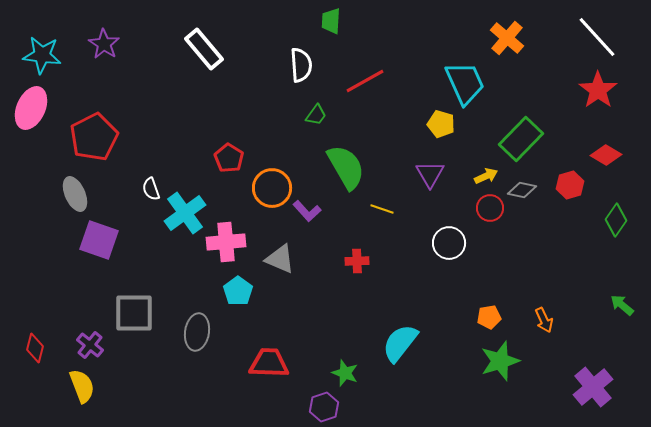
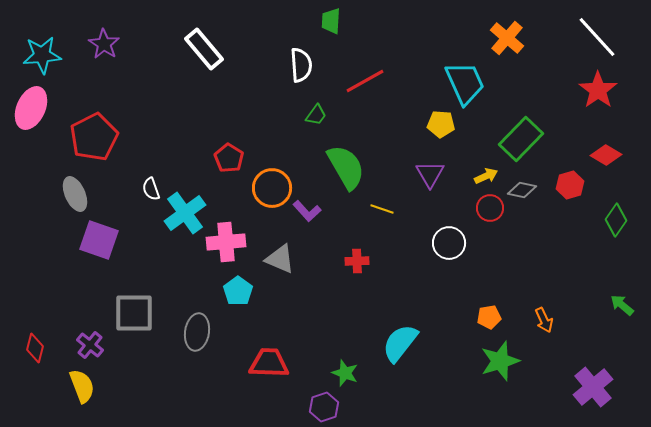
cyan star at (42, 55): rotated 12 degrees counterclockwise
yellow pentagon at (441, 124): rotated 12 degrees counterclockwise
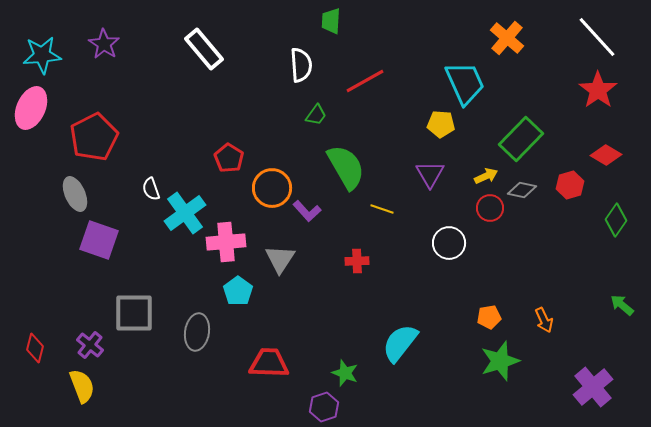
gray triangle at (280, 259): rotated 40 degrees clockwise
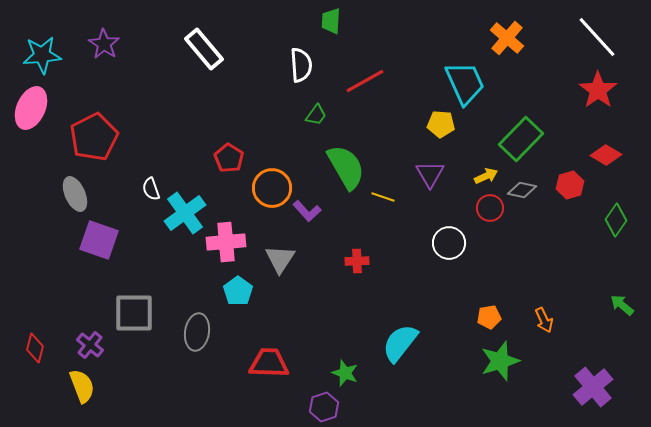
yellow line at (382, 209): moved 1 px right, 12 px up
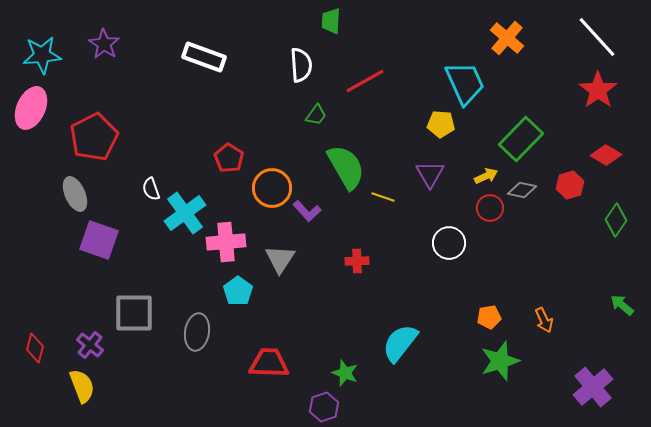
white rectangle at (204, 49): moved 8 px down; rotated 30 degrees counterclockwise
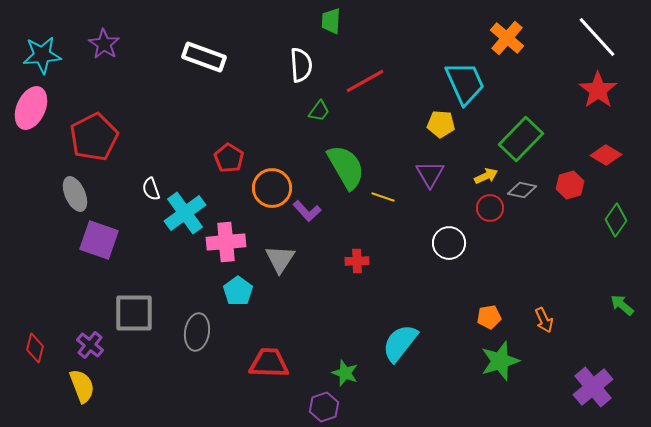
green trapezoid at (316, 115): moved 3 px right, 4 px up
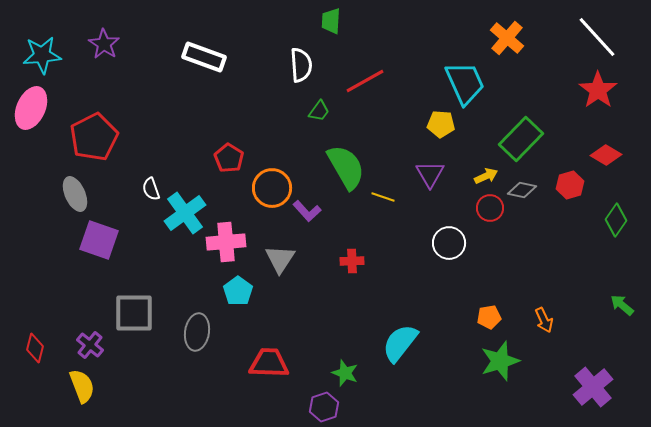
red cross at (357, 261): moved 5 px left
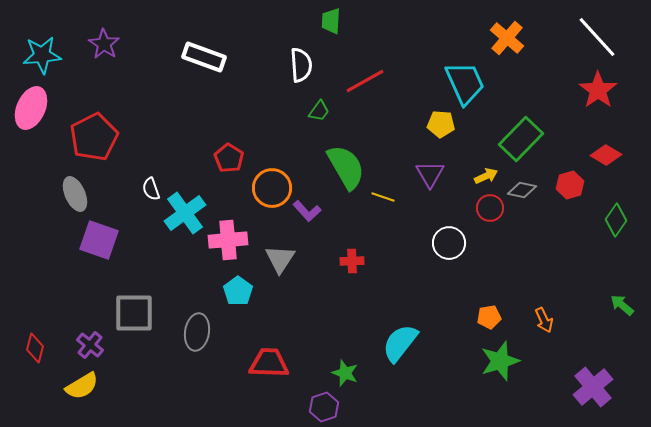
pink cross at (226, 242): moved 2 px right, 2 px up
yellow semicircle at (82, 386): rotated 80 degrees clockwise
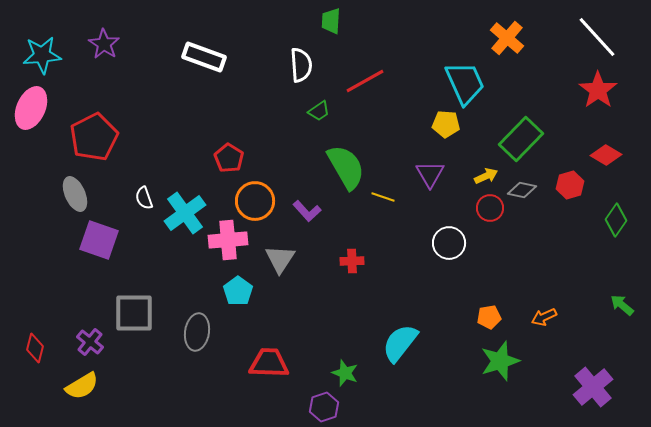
green trapezoid at (319, 111): rotated 20 degrees clockwise
yellow pentagon at (441, 124): moved 5 px right
orange circle at (272, 188): moved 17 px left, 13 px down
white semicircle at (151, 189): moved 7 px left, 9 px down
orange arrow at (544, 320): moved 3 px up; rotated 90 degrees clockwise
purple cross at (90, 345): moved 3 px up
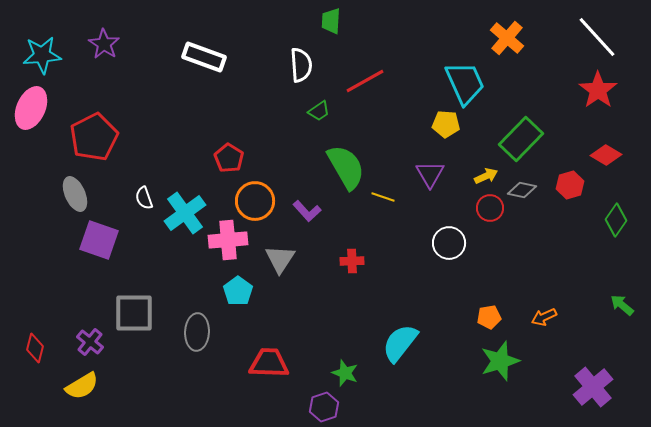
gray ellipse at (197, 332): rotated 6 degrees counterclockwise
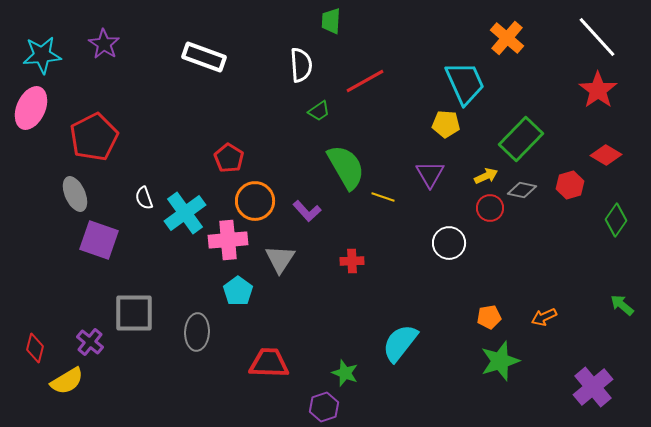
yellow semicircle at (82, 386): moved 15 px left, 5 px up
